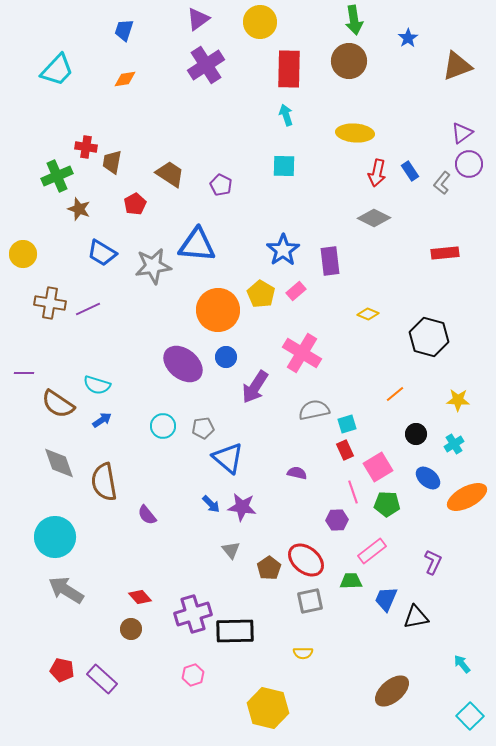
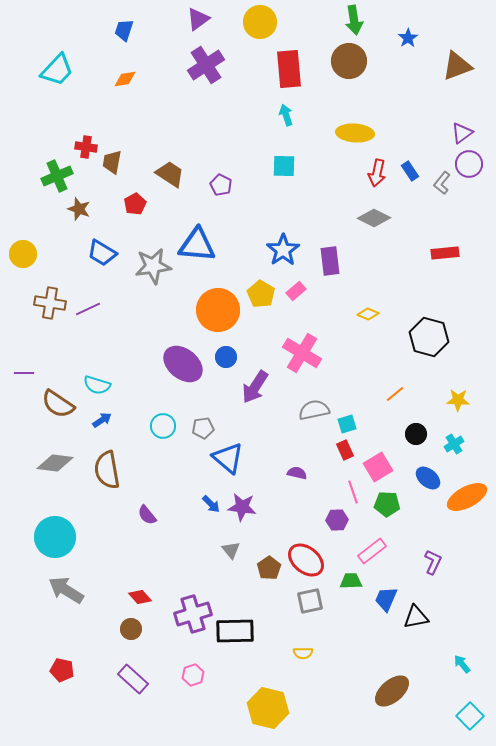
red rectangle at (289, 69): rotated 6 degrees counterclockwise
gray diamond at (59, 463): moved 4 px left; rotated 63 degrees counterclockwise
brown semicircle at (104, 482): moved 3 px right, 12 px up
purple rectangle at (102, 679): moved 31 px right
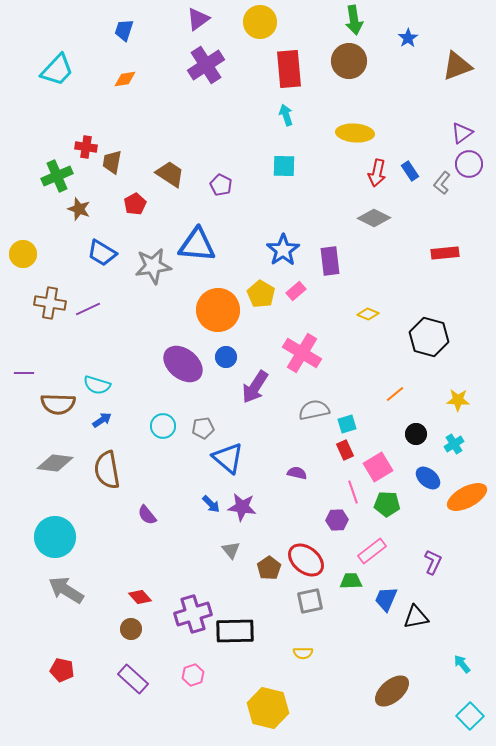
brown semicircle at (58, 404): rotated 32 degrees counterclockwise
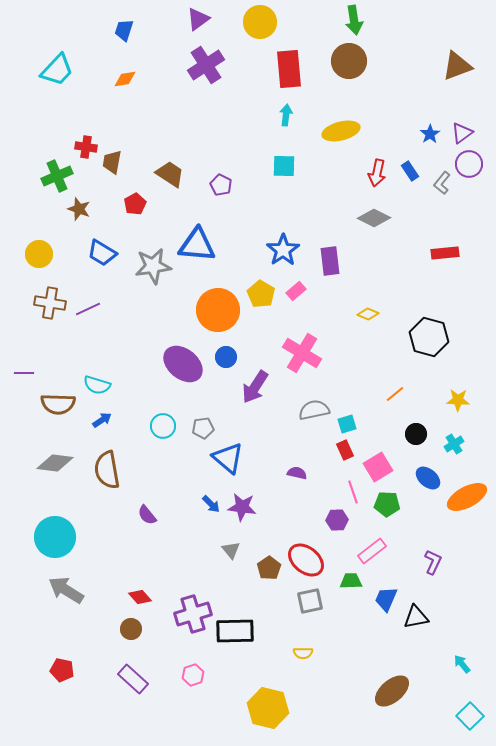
blue star at (408, 38): moved 22 px right, 96 px down
cyan arrow at (286, 115): rotated 25 degrees clockwise
yellow ellipse at (355, 133): moved 14 px left, 2 px up; rotated 18 degrees counterclockwise
yellow circle at (23, 254): moved 16 px right
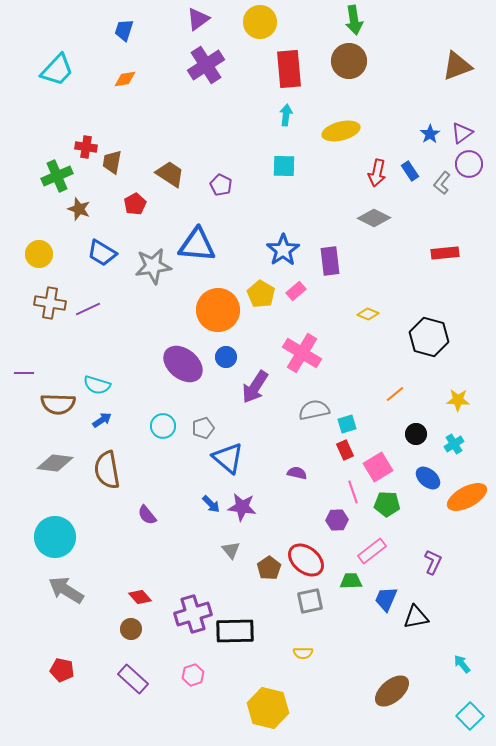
gray pentagon at (203, 428): rotated 10 degrees counterclockwise
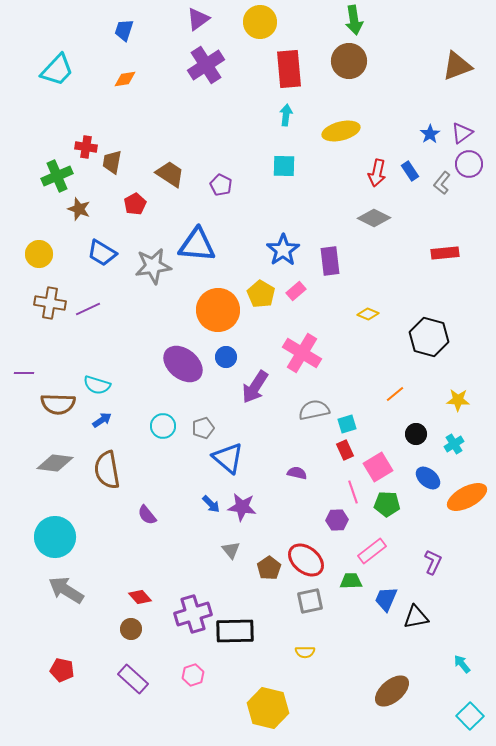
yellow semicircle at (303, 653): moved 2 px right, 1 px up
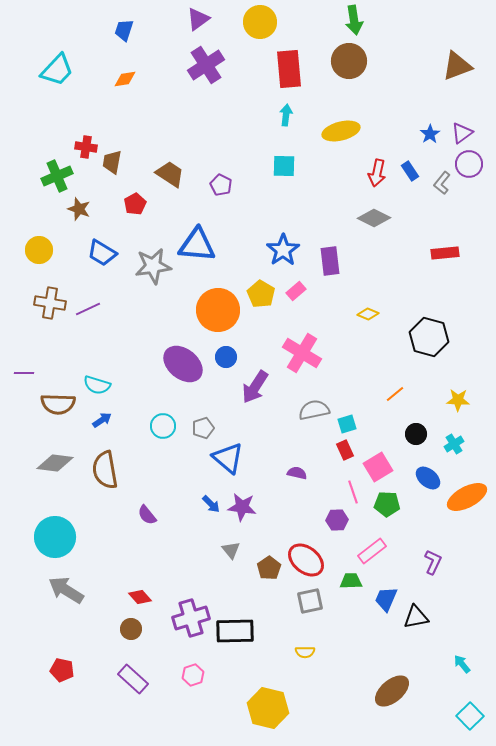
yellow circle at (39, 254): moved 4 px up
brown semicircle at (107, 470): moved 2 px left
purple cross at (193, 614): moved 2 px left, 4 px down
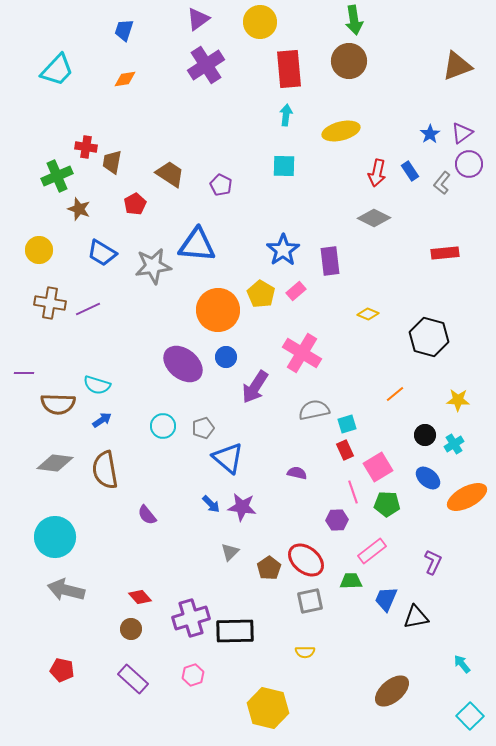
black circle at (416, 434): moved 9 px right, 1 px down
gray triangle at (231, 550): moved 1 px left, 2 px down; rotated 24 degrees clockwise
gray arrow at (66, 590): rotated 18 degrees counterclockwise
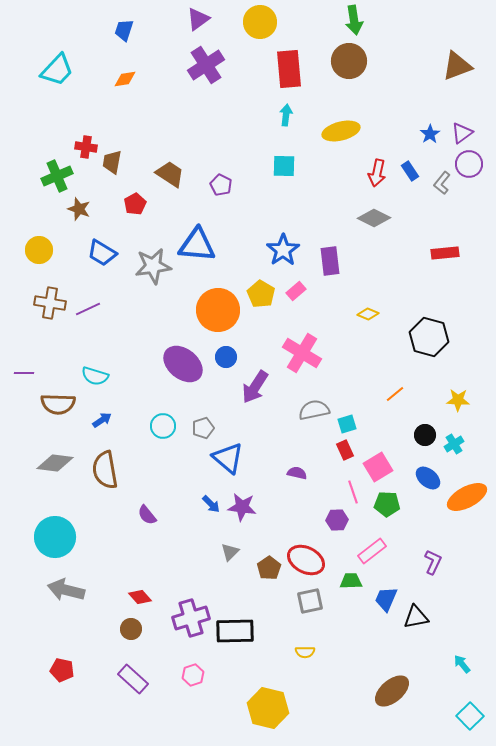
cyan semicircle at (97, 385): moved 2 px left, 9 px up
red ellipse at (306, 560): rotated 12 degrees counterclockwise
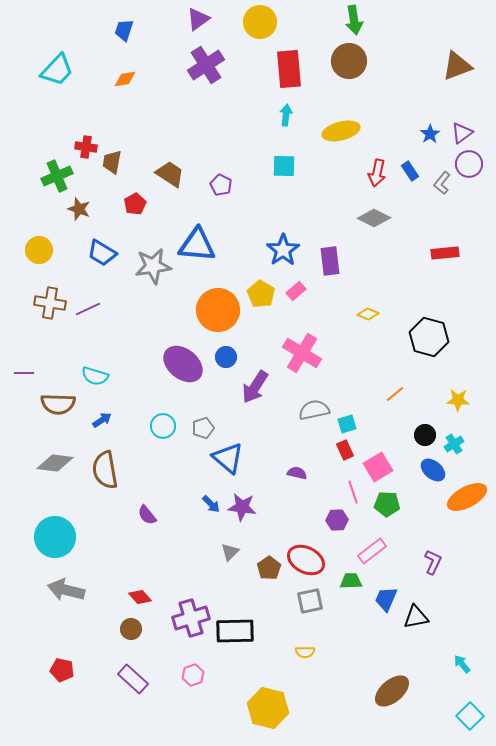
blue ellipse at (428, 478): moved 5 px right, 8 px up
